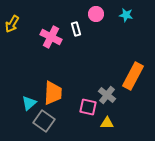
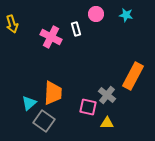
yellow arrow: rotated 48 degrees counterclockwise
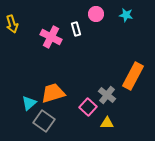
orange trapezoid: rotated 110 degrees counterclockwise
pink square: rotated 30 degrees clockwise
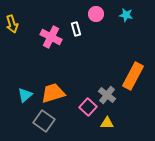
cyan triangle: moved 4 px left, 8 px up
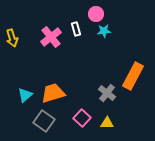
cyan star: moved 22 px left, 16 px down; rotated 16 degrees counterclockwise
yellow arrow: moved 14 px down
pink cross: rotated 25 degrees clockwise
gray cross: moved 2 px up
pink square: moved 6 px left, 11 px down
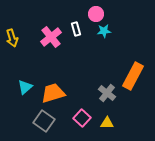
cyan triangle: moved 8 px up
